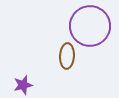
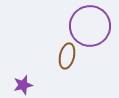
brown ellipse: rotated 10 degrees clockwise
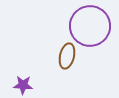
purple star: rotated 18 degrees clockwise
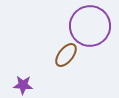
brown ellipse: moved 1 px left, 1 px up; rotated 25 degrees clockwise
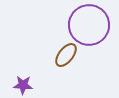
purple circle: moved 1 px left, 1 px up
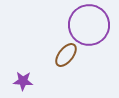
purple star: moved 4 px up
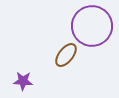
purple circle: moved 3 px right, 1 px down
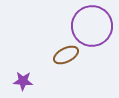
brown ellipse: rotated 25 degrees clockwise
